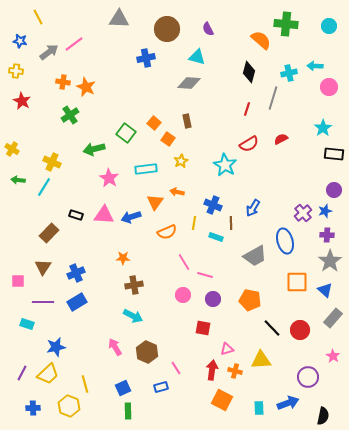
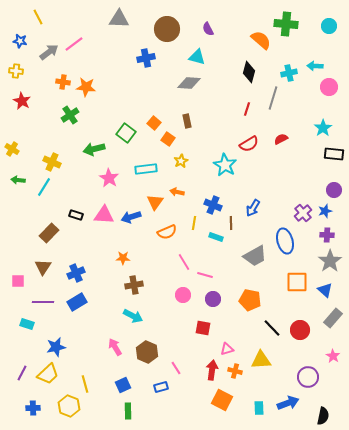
orange star at (86, 87): rotated 18 degrees counterclockwise
blue square at (123, 388): moved 3 px up
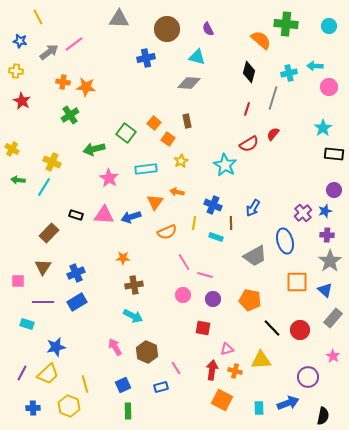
red semicircle at (281, 139): moved 8 px left, 5 px up; rotated 24 degrees counterclockwise
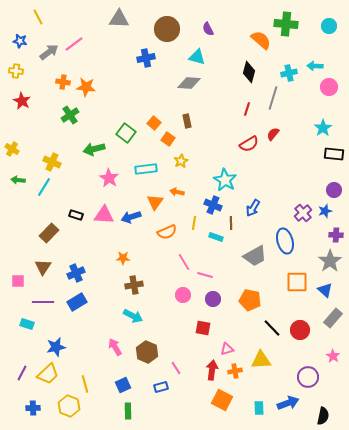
cyan star at (225, 165): moved 15 px down
purple cross at (327, 235): moved 9 px right
orange cross at (235, 371): rotated 24 degrees counterclockwise
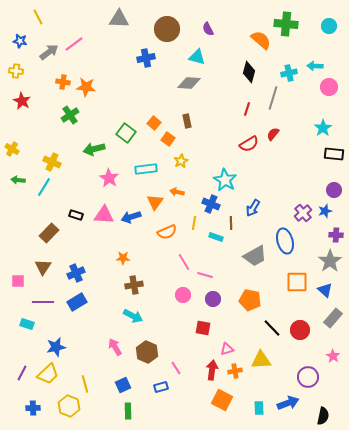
blue cross at (213, 205): moved 2 px left, 1 px up
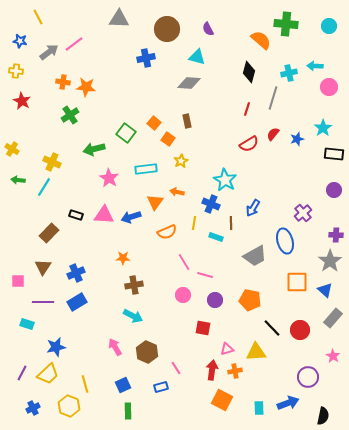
blue star at (325, 211): moved 28 px left, 72 px up
purple circle at (213, 299): moved 2 px right, 1 px down
yellow triangle at (261, 360): moved 5 px left, 8 px up
blue cross at (33, 408): rotated 24 degrees counterclockwise
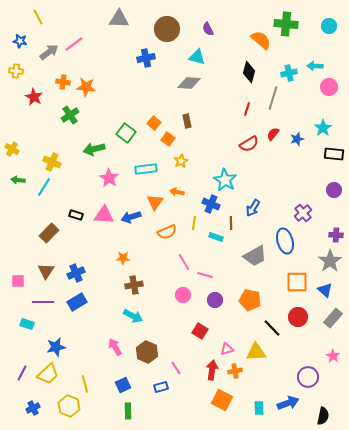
red star at (22, 101): moved 12 px right, 4 px up
brown triangle at (43, 267): moved 3 px right, 4 px down
red square at (203, 328): moved 3 px left, 3 px down; rotated 21 degrees clockwise
red circle at (300, 330): moved 2 px left, 13 px up
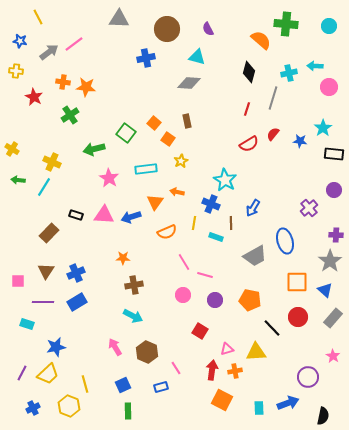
blue star at (297, 139): moved 3 px right, 2 px down; rotated 24 degrees clockwise
purple cross at (303, 213): moved 6 px right, 5 px up
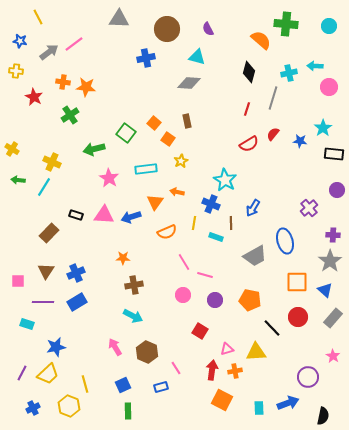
purple circle at (334, 190): moved 3 px right
purple cross at (336, 235): moved 3 px left
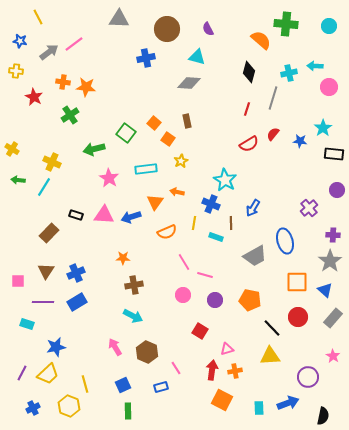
yellow triangle at (256, 352): moved 14 px right, 4 px down
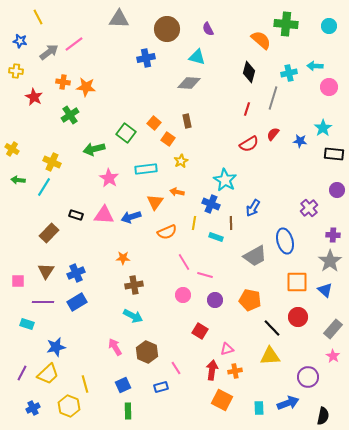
gray rectangle at (333, 318): moved 11 px down
